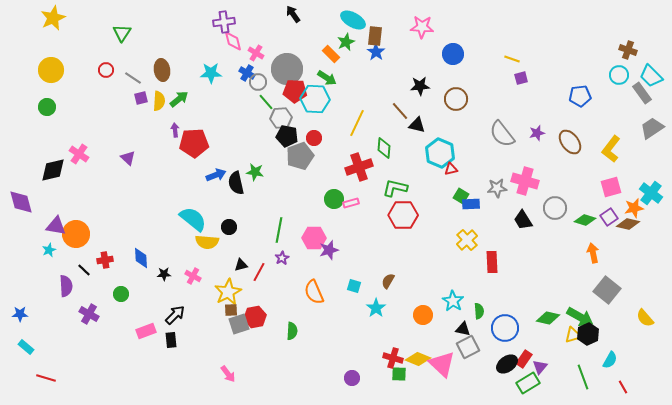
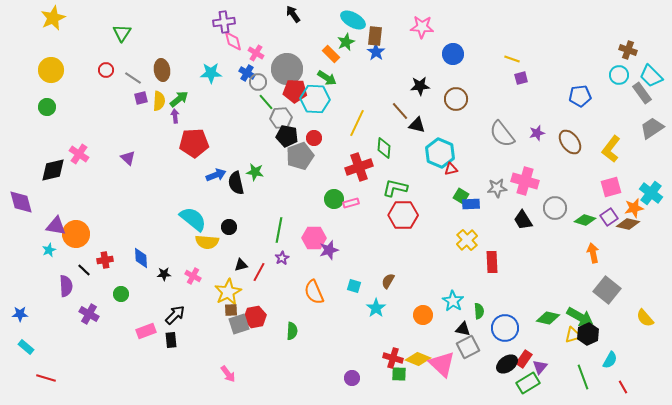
purple arrow at (175, 130): moved 14 px up
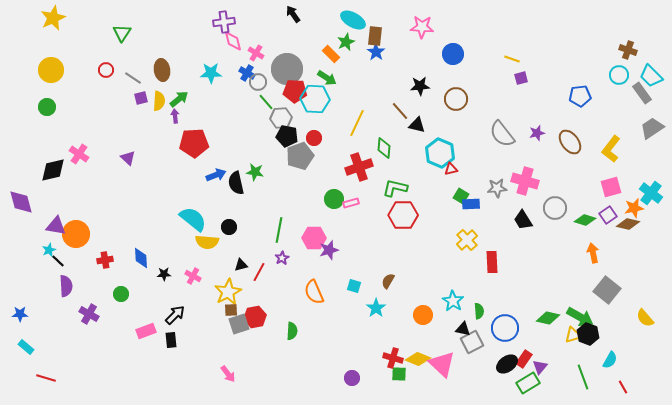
purple square at (609, 217): moved 1 px left, 2 px up
black line at (84, 270): moved 26 px left, 9 px up
black hexagon at (588, 334): rotated 15 degrees counterclockwise
gray square at (468, 347): moved 4 px right, 5 px up
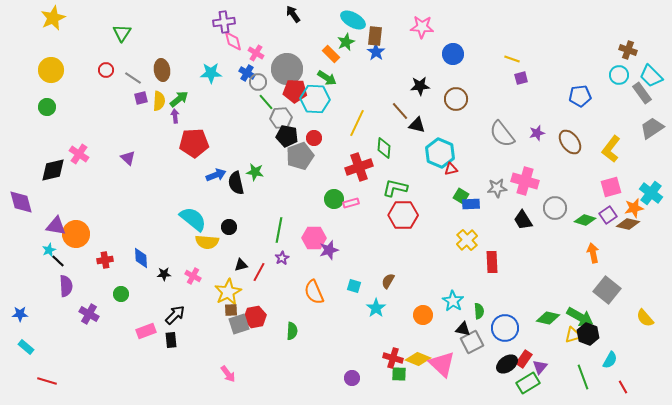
red line at (46, 378): moved 1 px right, 3 px down
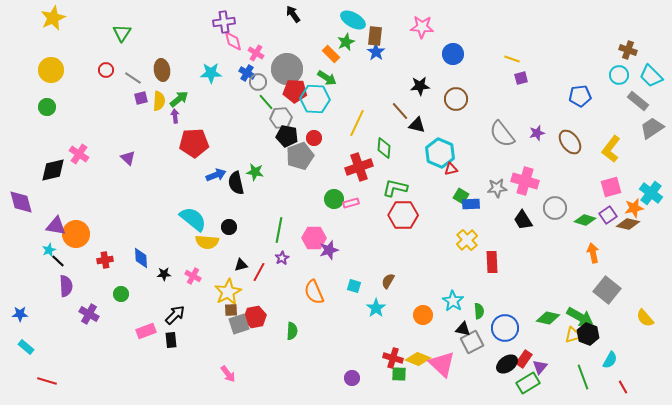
gray rectangle at (642, 93): moved 4 px left, 8 px down; rotated 15 degrees counterclockwise
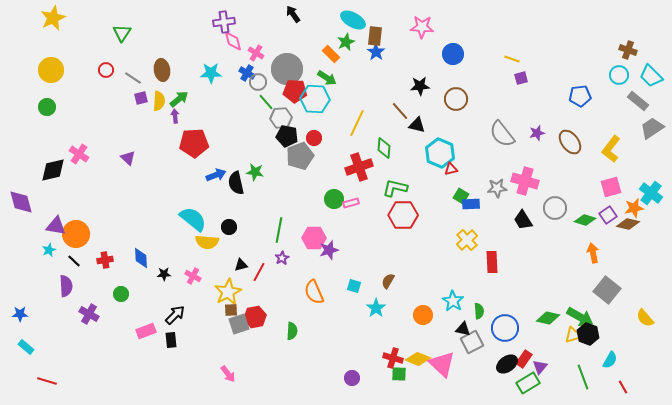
black line at (58, 261): moved 16 px right
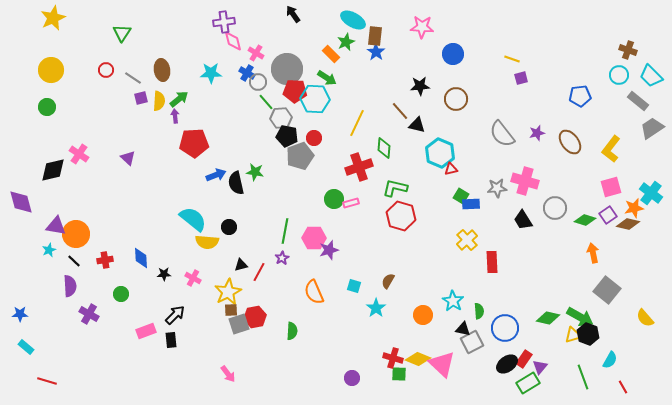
red hexagon at (403, 215): moved 2 px left, 1 px down; rotated 16 degrees clockwise
green line at (279, 230): moved 6 px right, 1 px down
pink cross at (193, 276): moved 2 px down
purple semicircle at (66, 286): moved 4 px right
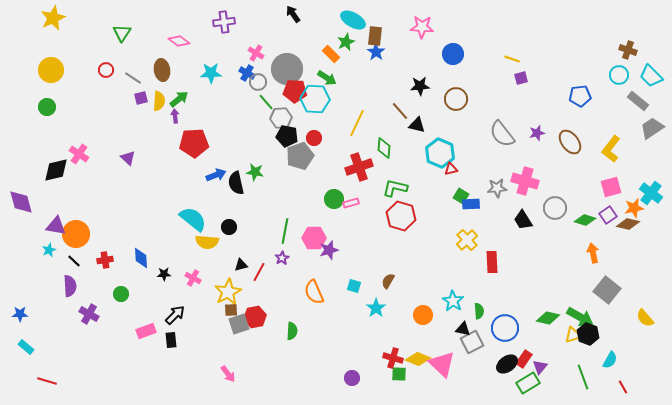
pink diamond at (233, 41): moved 54 px left; rotated 40 degrees counterclockwise
black diamond at (53, 170): moved 3 px right
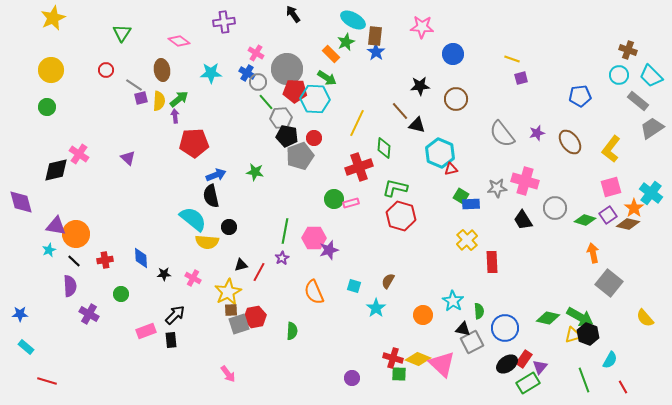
gray line at (133, 78): moved 1 px right, 7 px down
black semicircle at (236, 183): moved 25 px left, 13 px down
orange star at (634, 208): rotated 24 degrees counterclockwise
gray square at (607, 290): moved 2 px right, 7 px up
green line at (583, 377): moved 1 px right, 3 px down
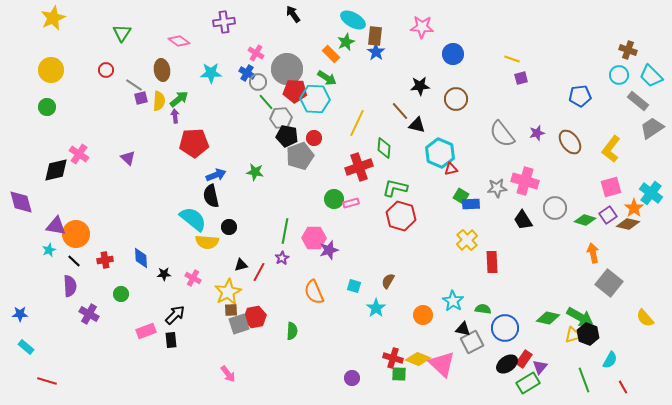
green semicircle at (479, 311): moved 4 px right, 2 px up; rotated 77 degrees counterclockwise
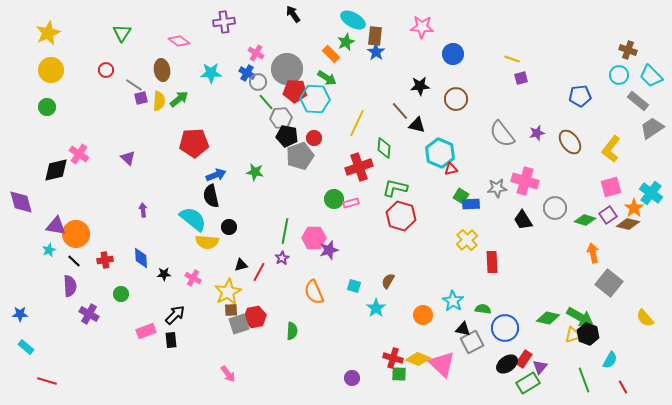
yellow star at (53, 18): moved 5 px left, 15 px down
purple arrow at (175, 116): moved 32 px left, 94 px down
